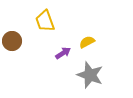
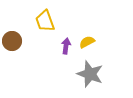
purple arrow: moved 3 px right, 7 px up; rotated 49 degrees counterclockwise
gray star: moved 1 px up
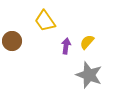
yellow trapezoid: rotated 15 degrees counterclockwise
yellow semicircle: rotated 21 degrees counterclockwise
gray star: moved 1 px left, 1 px down
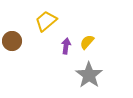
yellow trapezoid: moved 1 px right; rotated 85 degrees clockwise
gray star: rotated 16 degrees clockwise
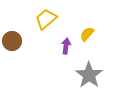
yellow trapezoid: moved 2 px up
yellow semicircle: moved 8 px up
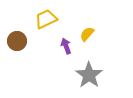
yellow trapezoid: rotated 15 degrees clockwise
brown circle: moved 5 px right
purple arrow: rotated 28 degrees counterclockwise
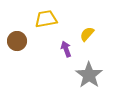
yellow trapezoid: rotated 15 degrees clockwise
purple arrow: moved 3 px down
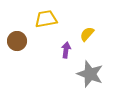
purple arrow: moved 1 px down; rotated 28 degrees clockwise
gray star: moved 1 px right, 1 px up; rotated 16 degrees counterclockwise
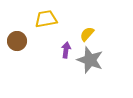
gray star: moved 14 px up
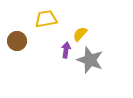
yellow semicircle: moved 7 px left
